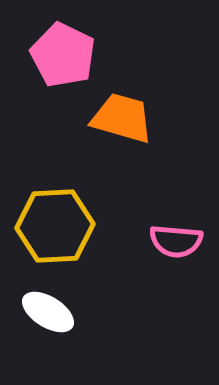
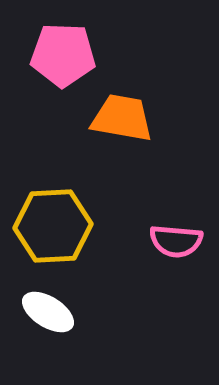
pink pentagon: rotated 24 degrees counterclockwise
orange trapezoid: rotated 6 degrees counterclockwise
yellow hexagon: moved 2 px left
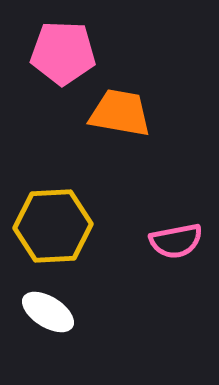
pink pentagon: moved 2 px up
orange trapezoid: moved 2 px left, 5 px up
pink semicircle: rotated 16 degrees counterclockwise
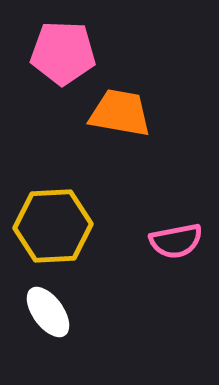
white ellipse: rotated 22 degrees clockwise
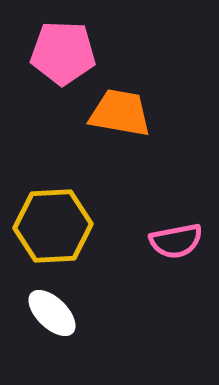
white ellipse: moved 4 px right, 1 px down; rotated 10 degrees counterclockwise
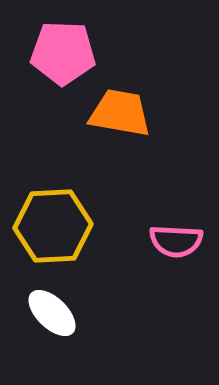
pink semicircle: rotated 14 degrees clockwise
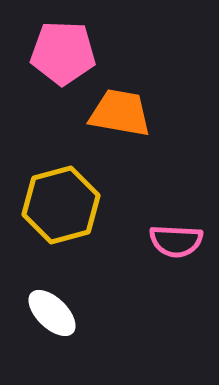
yellow hexagon: moved 8 px right, 21 px up; rotated 12 degrees counterclockwise
